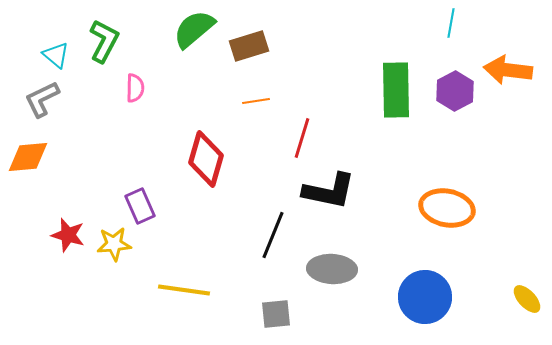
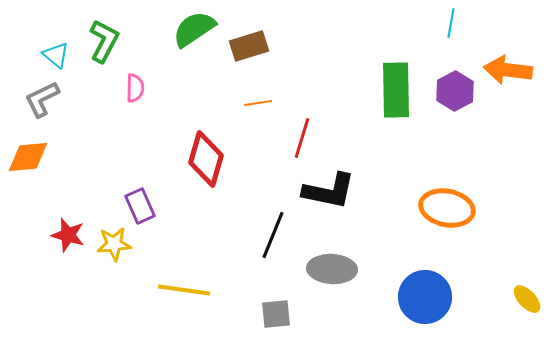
green semicircle: rotated 6 degrees clockwise
orange line: moved 2 px right, 2 px down
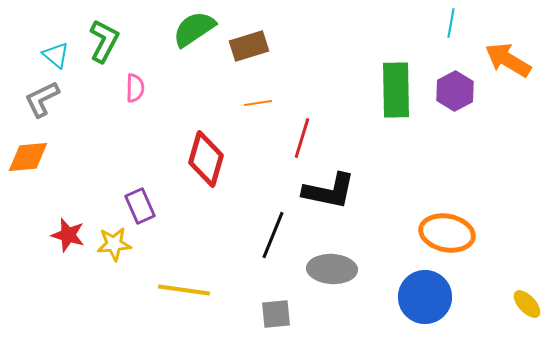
orange arrow: moved 10 px up; rotated 24 degrees clockwise
orange ellipse: moved 25 px down
yellow ellipse: moved 5 px down
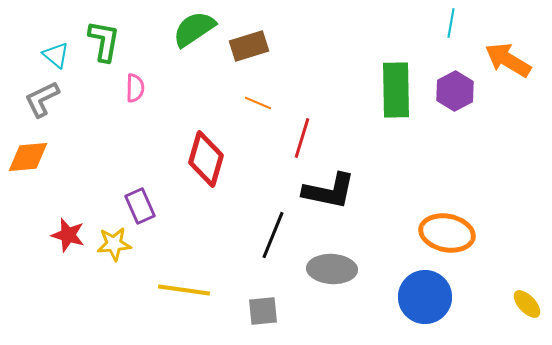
green L-shape: rotated 18 degrees counterclockwise
orange line: rotated 32 degrees clockwise
gray square: moved 13 px left, 3 px up
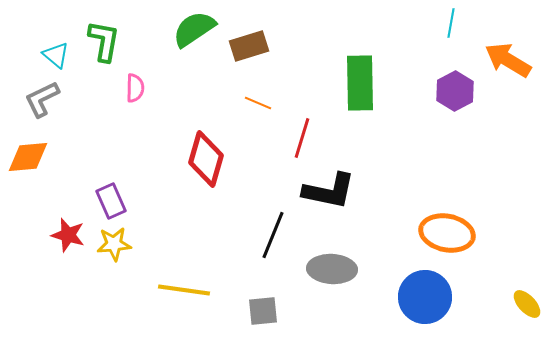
green rectangle: moved 36 px left, 7 px up
purple rectangle: moved 29 px left, 5 px up
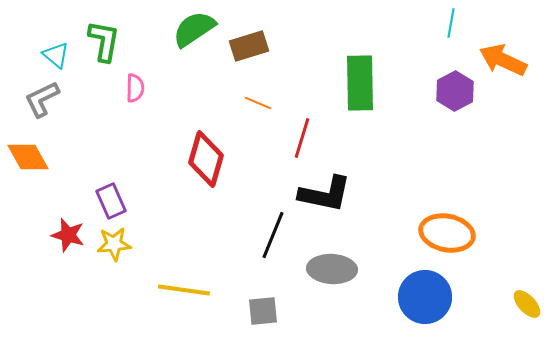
orange arrow: moved 5 px left; rotated 6 degrees counterclockwise
orange diamond: rotated 66 degrees clockwise
black L-shape: moved 4 px left, 3 px down
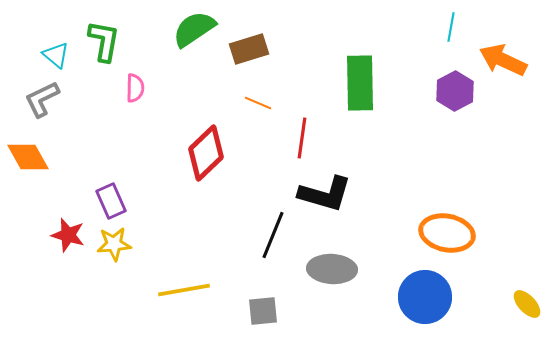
cyan line: moved 4 px down
brown rectangle: moved 3 px down
red line: rotated 9 degrees counterclockwise
red diamond: moved 6 px up; rotated 30 degrees clockwise
black L-shape: rotated 4 degrees clockwise
yellow line: rotated 18 degrees counterclockwise
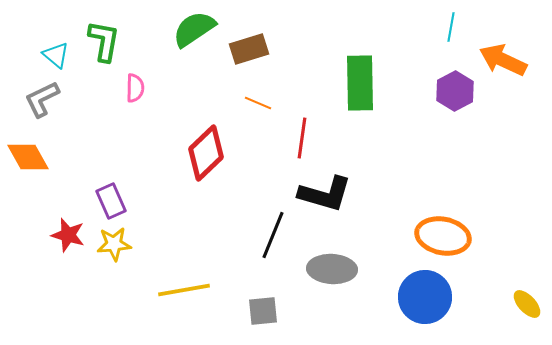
orange ellipse: moved 4 px left, 3 px down
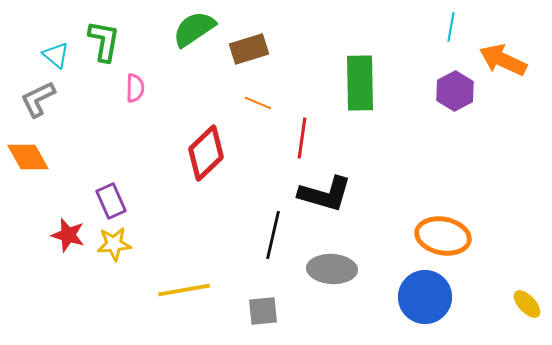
gray L-shape: moved 4 px left
black line: rotated 9 degrees counterclockwise
